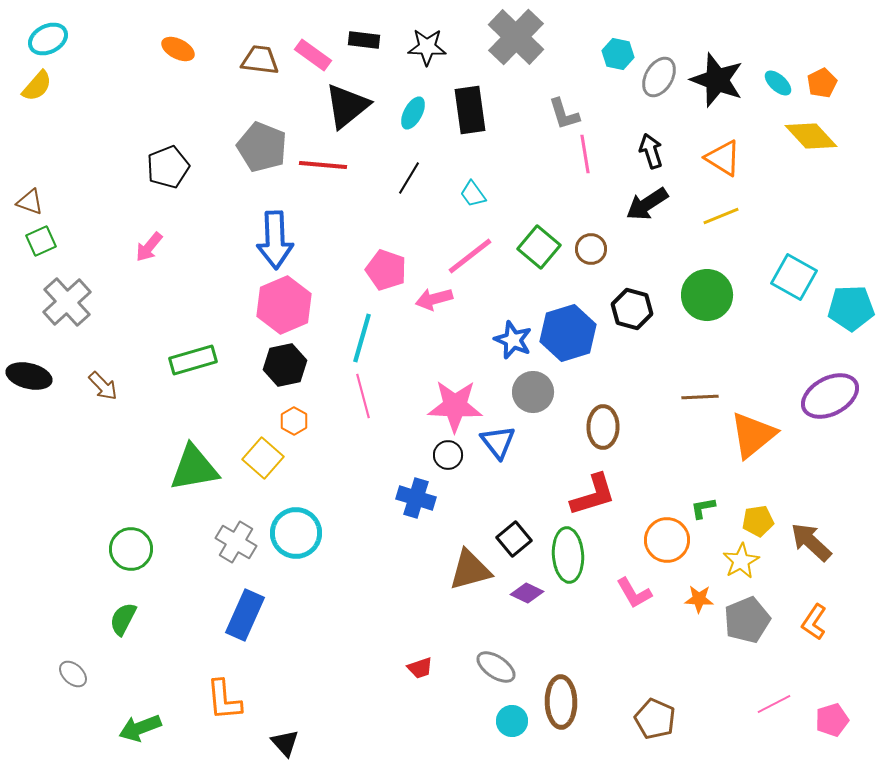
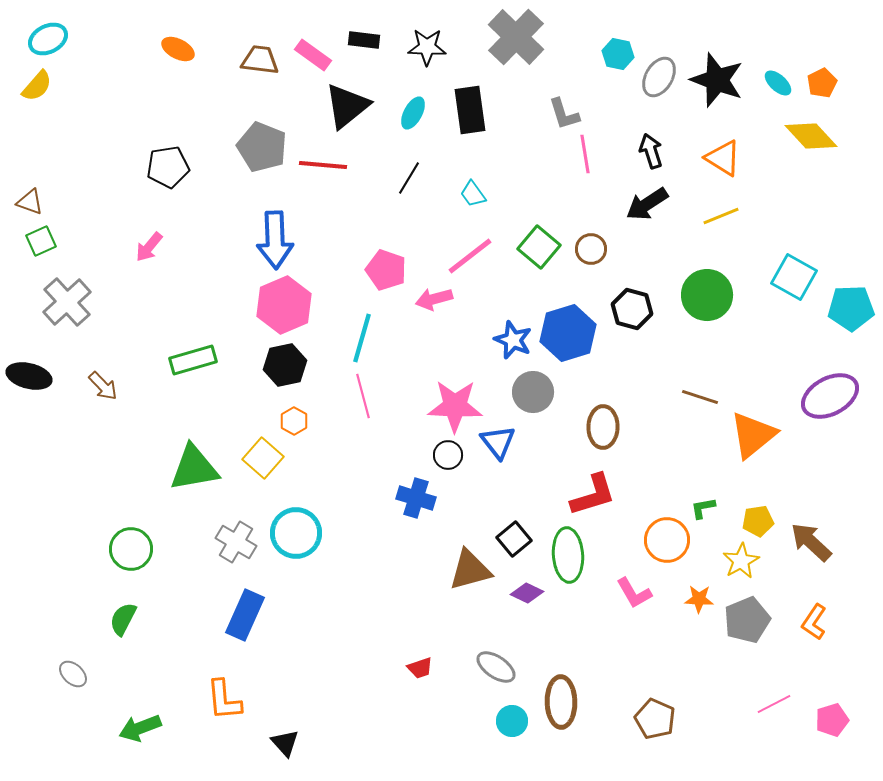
black pentagon at (168, 167): rotated 12 degrees clockwise
brown line at (700, 397): rotated 21 degrees clockwise
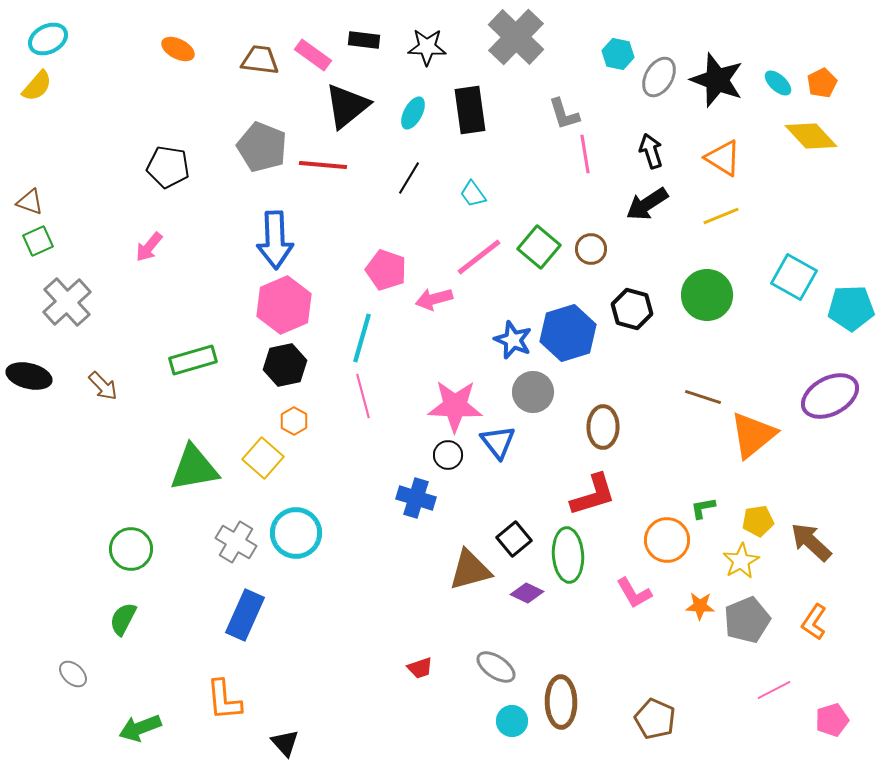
black pentagon at (168, 167): rotated 18 degrees clockwise
green square at (41, 241): moved 3 px left
pink line at (470, 256): moved 9 px right, 1 px down
brown line at (700, 397): moved 3 px right
orange star at (699, 599): moved 1 px right, 7 px down
pink line at (774, 704): moved 14 px up
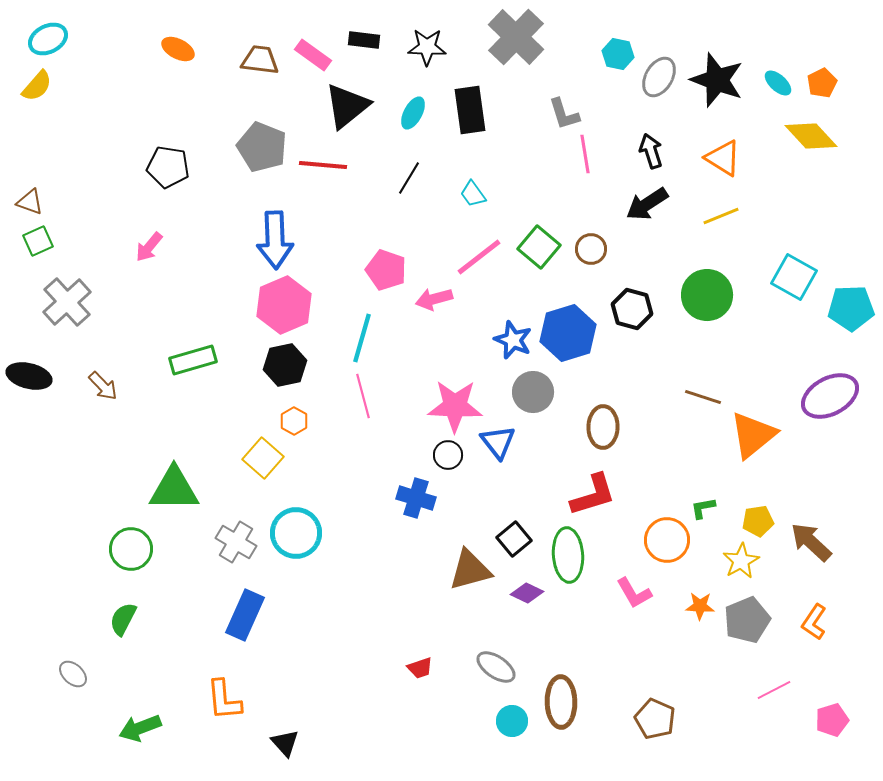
green triangle at (194, 468): moved 20 px left, 21 px down; rotated 10 degrees clockwise
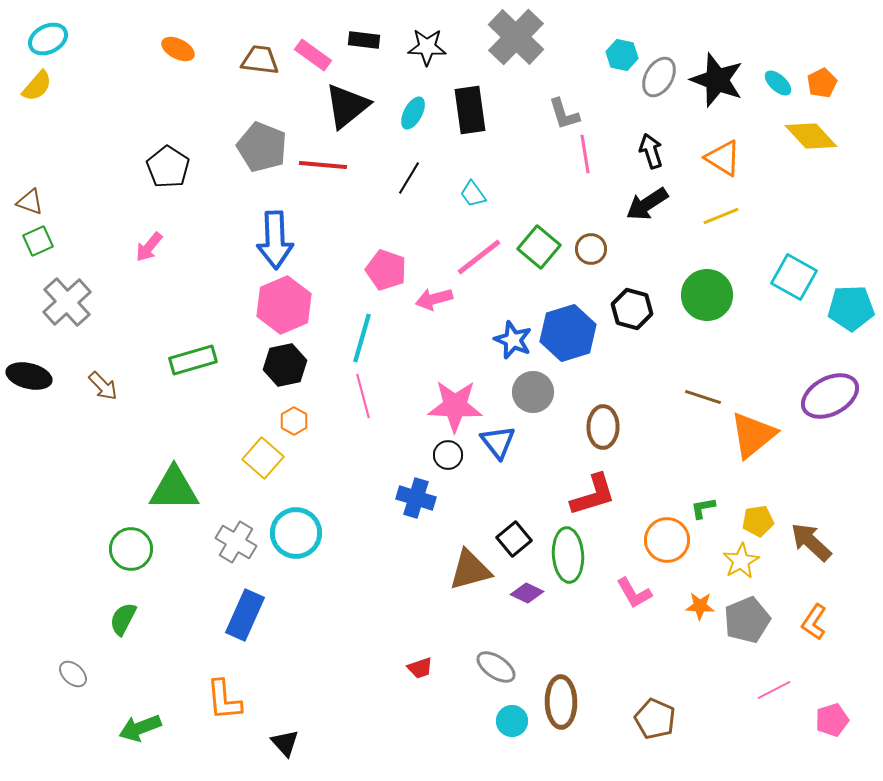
cyan hexagon at (618, 54): moved 4 px right, 1 px down
black pentagon at (168, 167): rotated 24 degrees clockwise
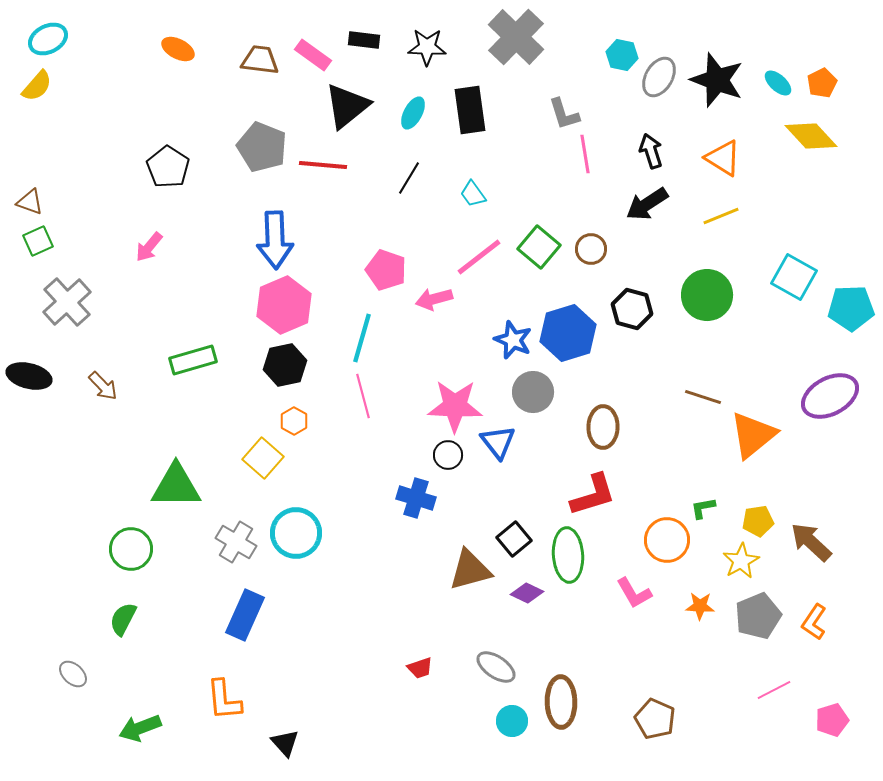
green triangle at (174, 489): moved 2 px right, 3 px up
gray pentagon at (747, 620): moved 11 px right, 4 px up
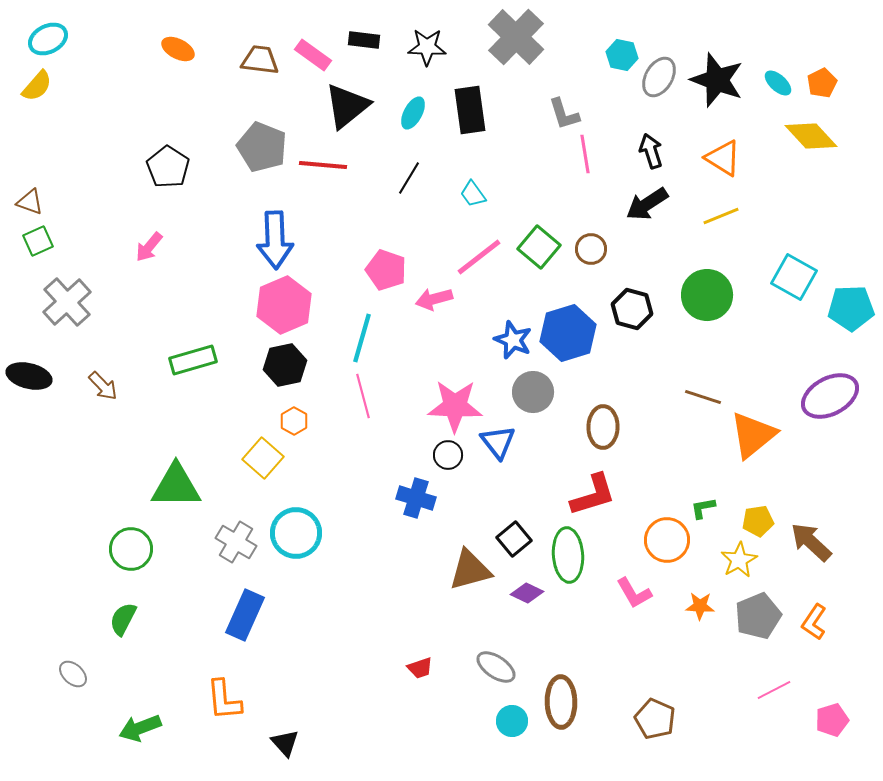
yellow star at (741, 561): moved 2 px left, 1 px up
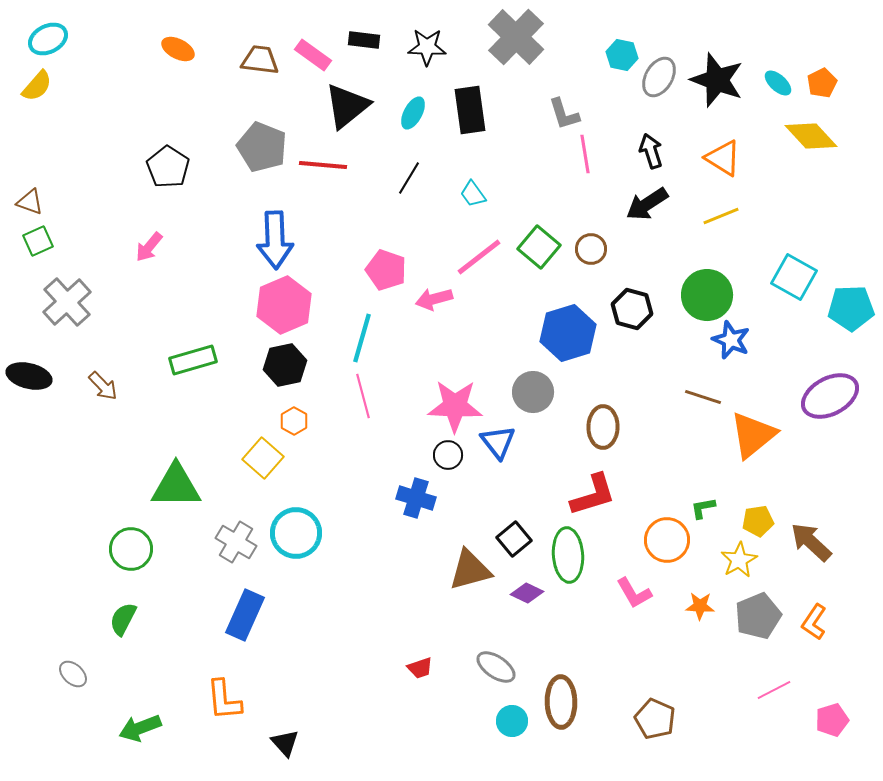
blue star at (513, 340): moved 218 px right
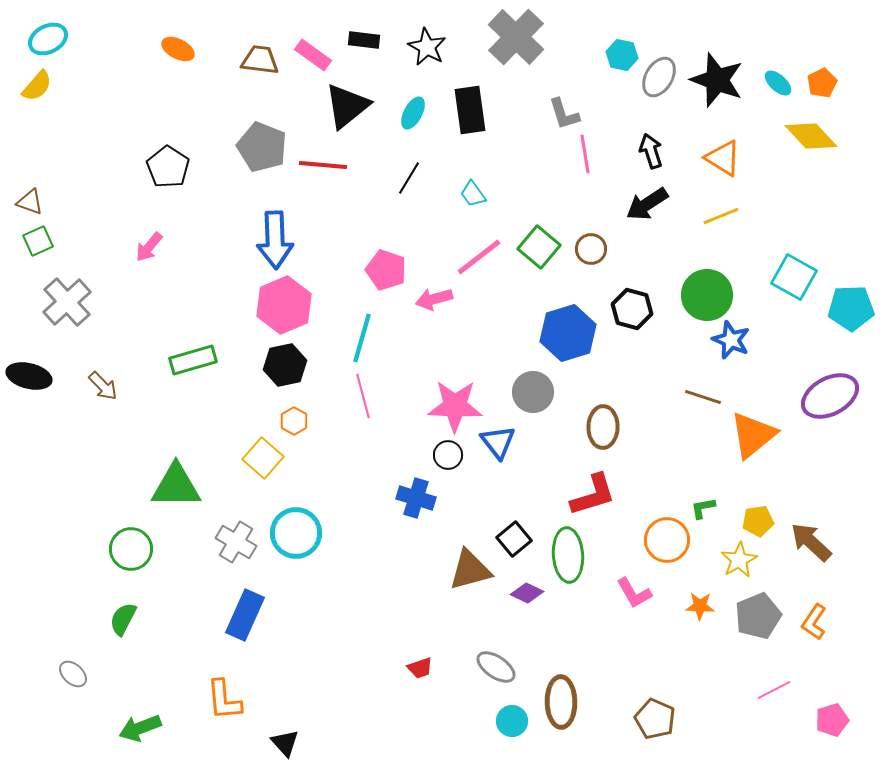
black star at (427, 47): rotated 27 degrees clockwise
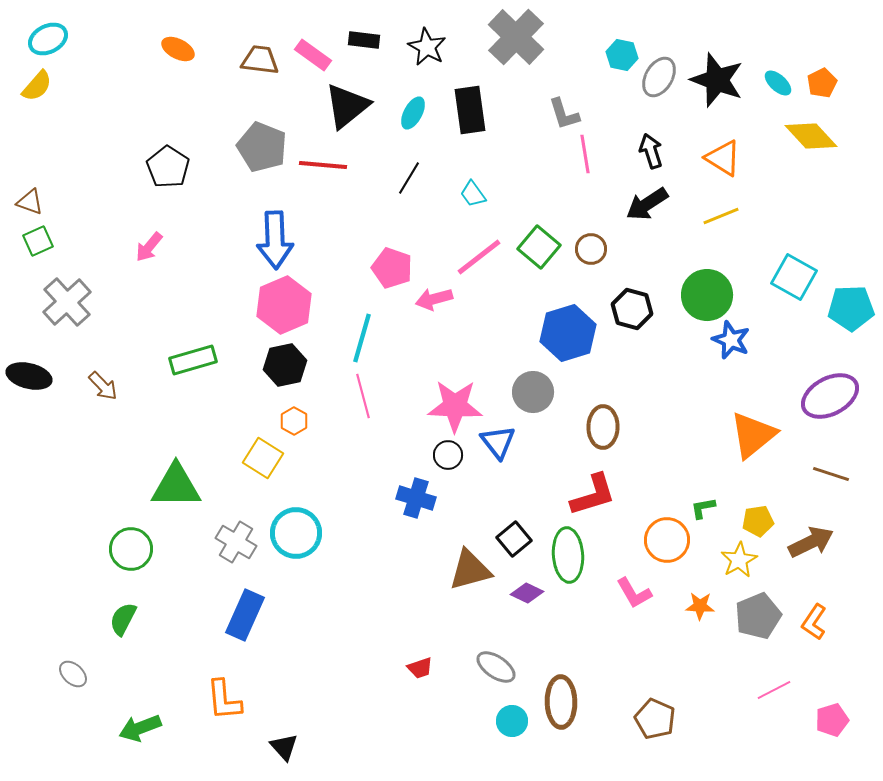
pink pentagon at (386, 270): moved 6 px right, 2 px up
brown line at (703, 397): moved 128 px right, 77 px down
yellow square at (263, 458): rotated 9 degrees counterclockwise
brown arrow at (811, 542): rotated 111 degrees clockwise
black triangle at (285, 743): moved 1 px left, 4 px down
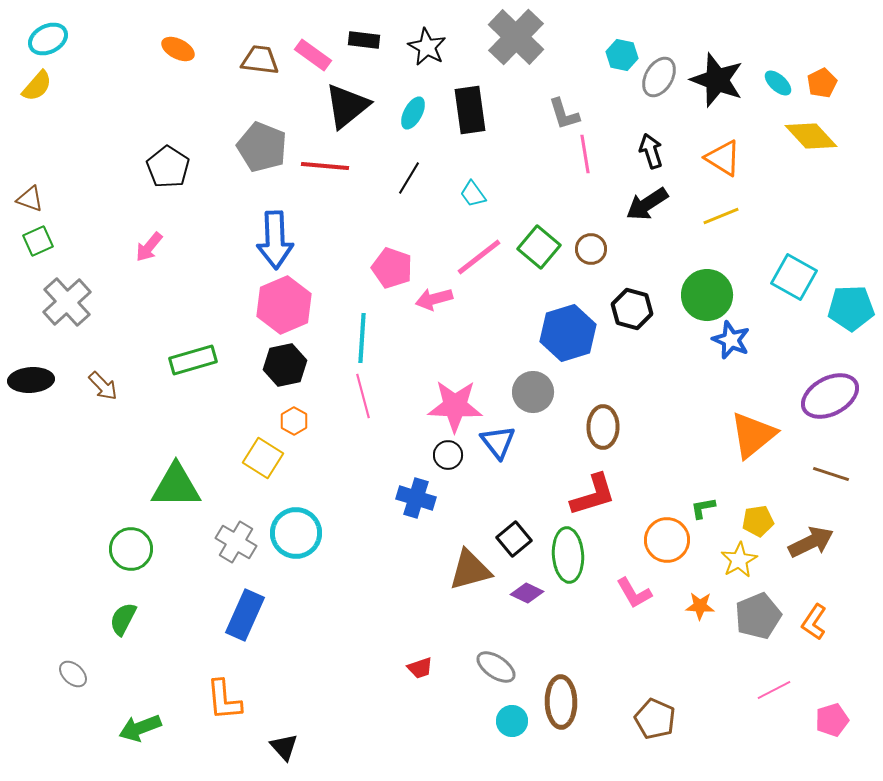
red line at (323, 165): moved 2 px right, 1 px down
brown triangle at (30, 202): moved 3 px up
cyan line at (362, 338): rotated 12 degrees counterclockwise
black ellipse at (29, 376): moved 2 px right, 4 px down; rotated 18 degrees counterclockwise
